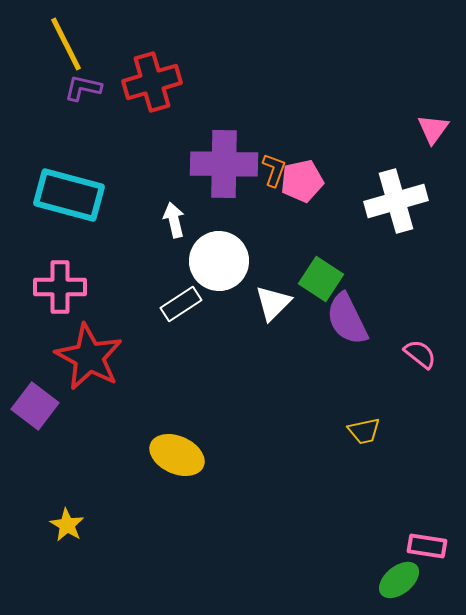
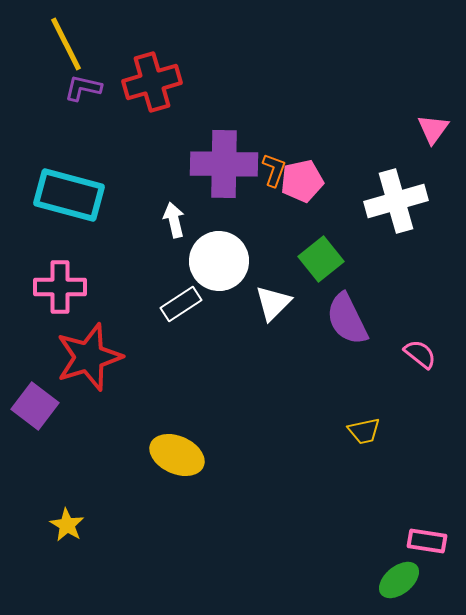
green square: moved 20 px up; rotated 18 degrees clockwise
red star: rotated 26 degrees clockwise
pink rectangle: moved 5 px up
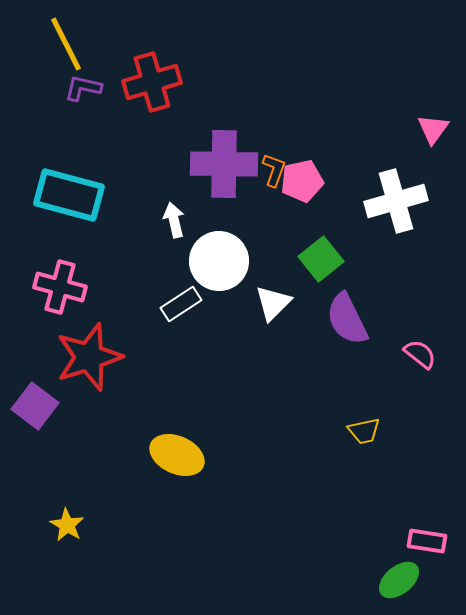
pink cross: rotated 15 degrees clockwise
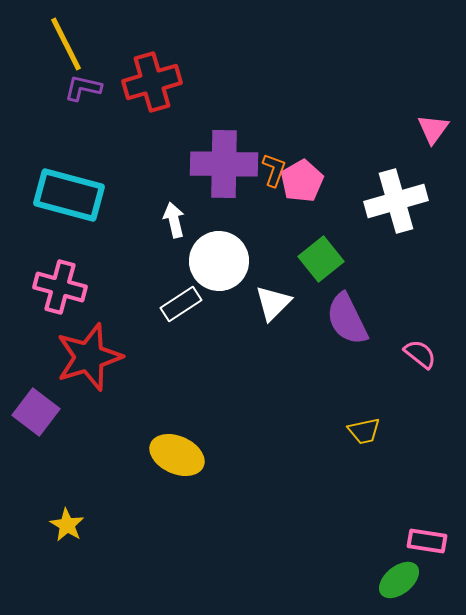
pink pentagon: rotated 18 degrees counterclockwise
purple square: moved 1 px right, 6 px down
